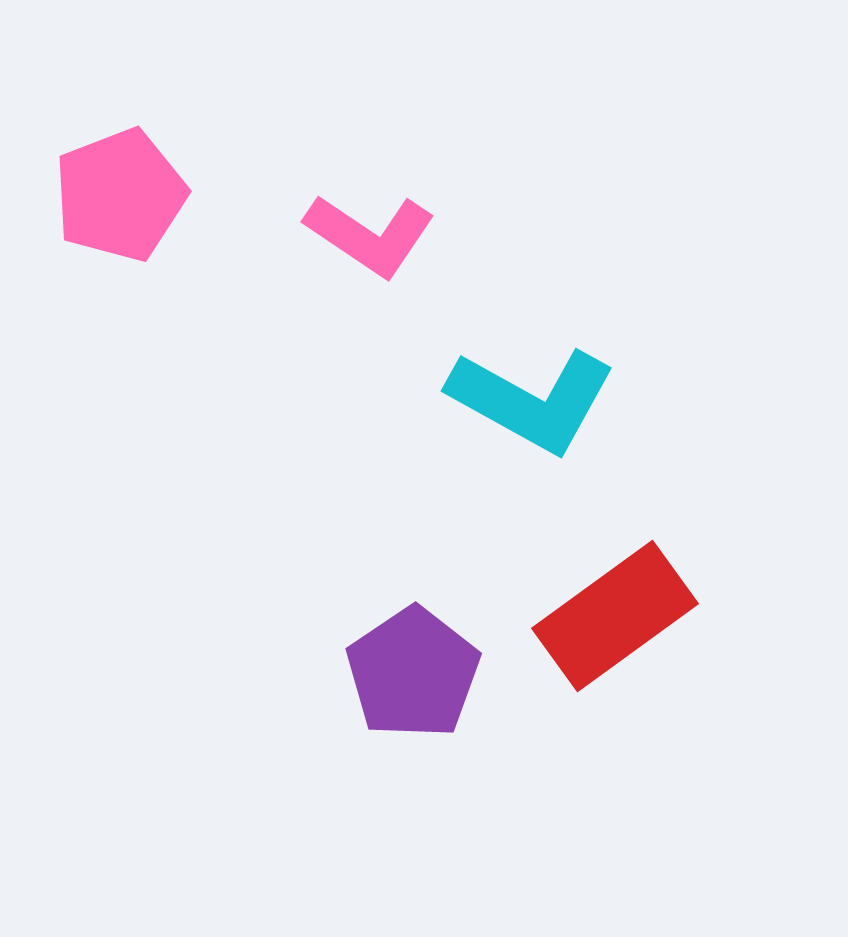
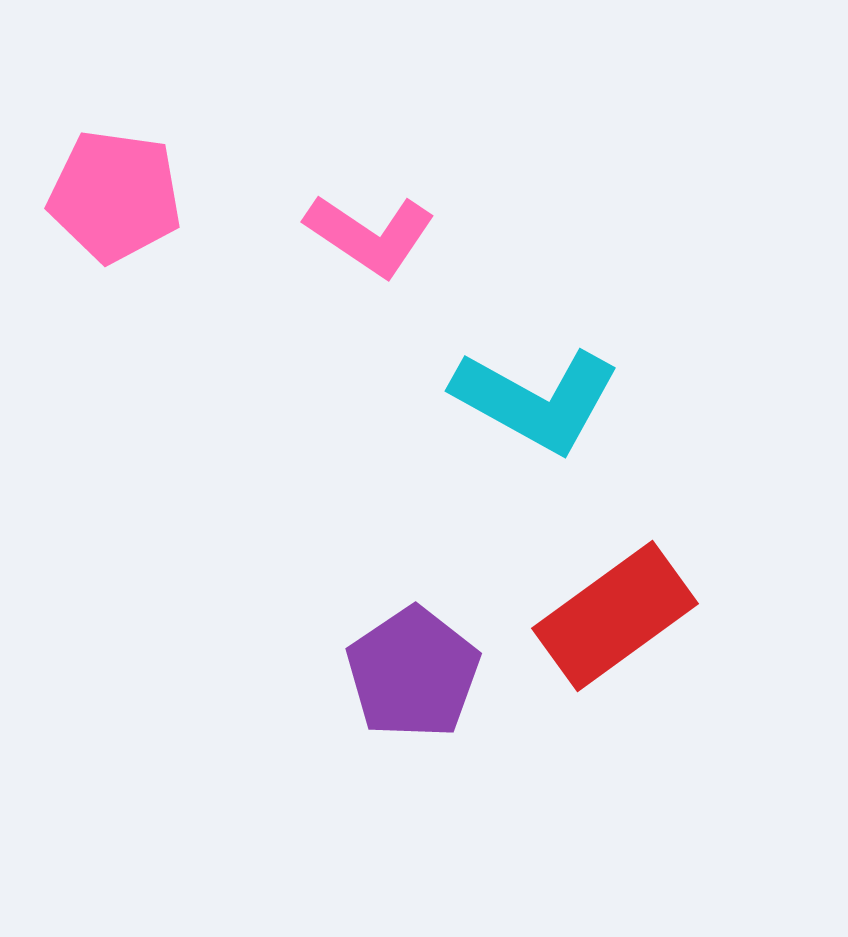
pink pentagon: moved 5 px left, 1 px down; rotated 29 degrees clockwise
cyan L-shape: moved 4 px right
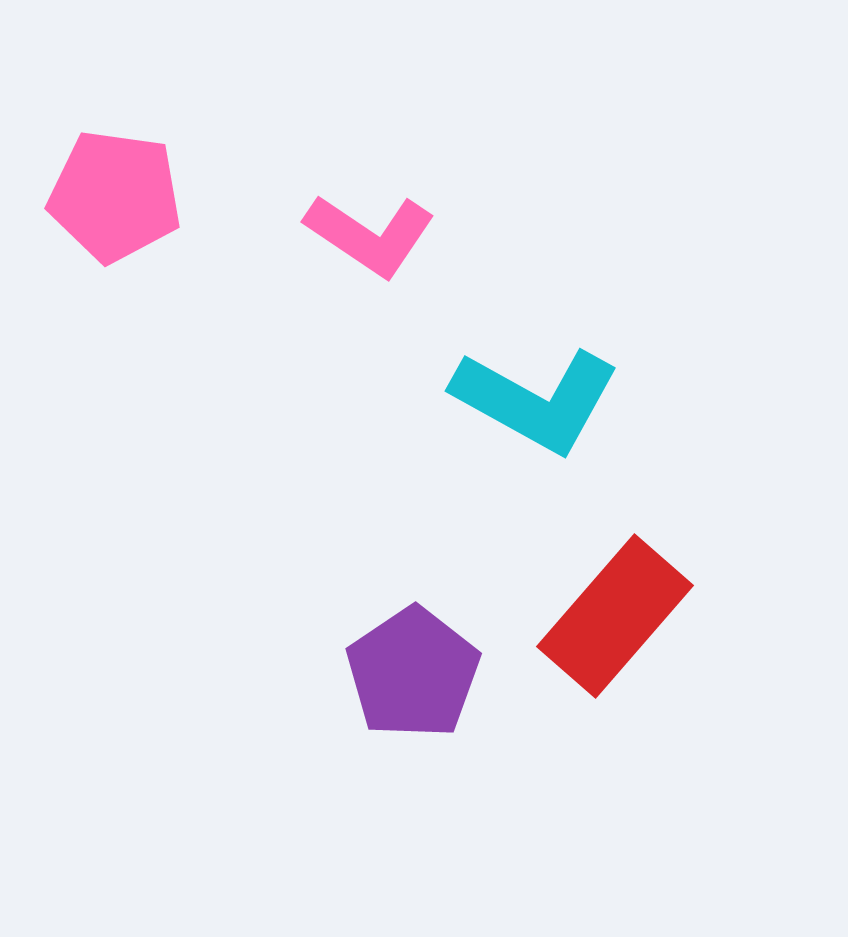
red rectangle: rotated 13 degrees counterclockwise
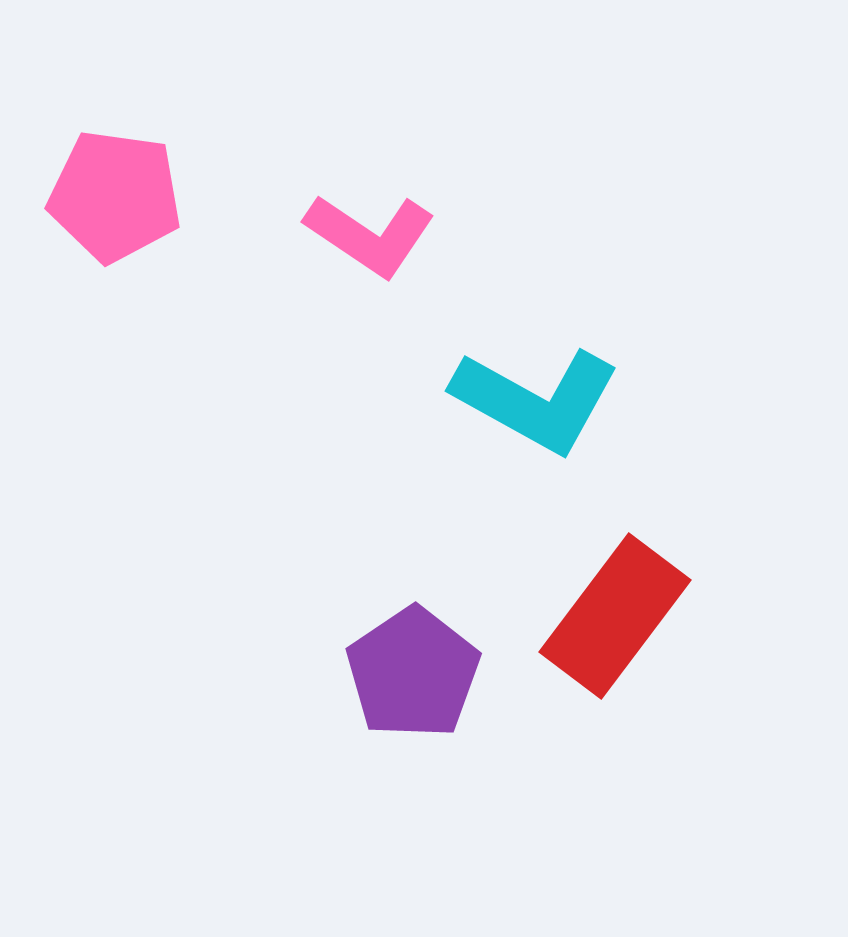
red rectangle: rotated 4 degrees counterclockwise
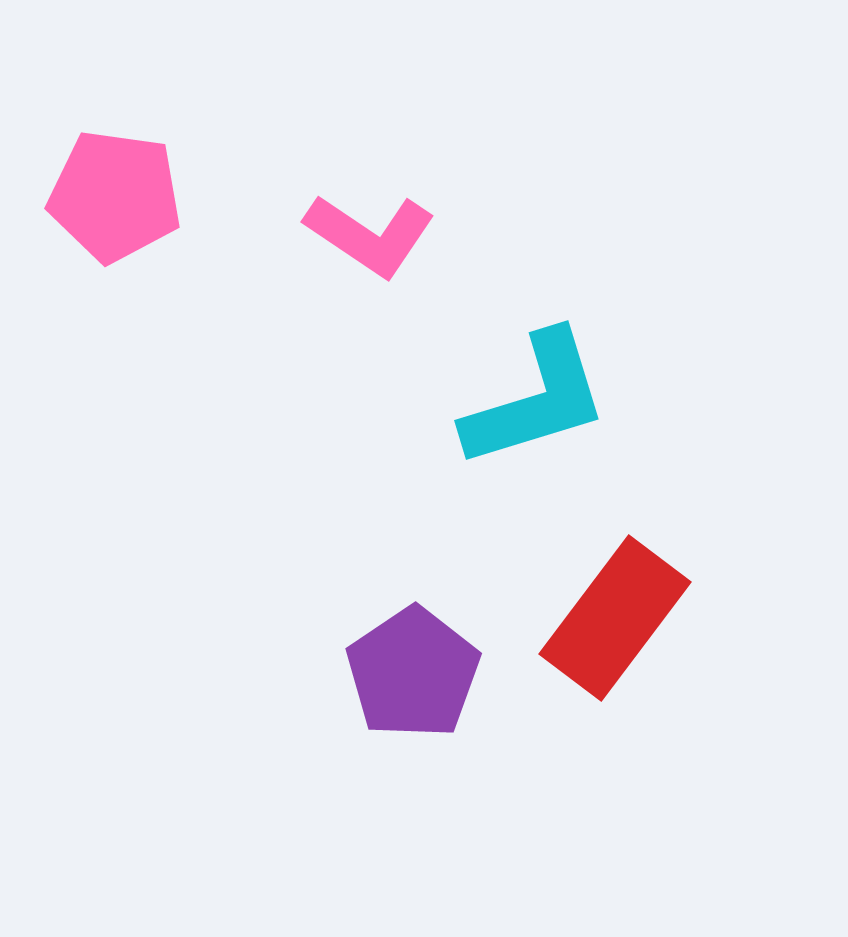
cyan L-shape: rotated 46 degrees counterclockwise
red rectangle: moved 2 px down
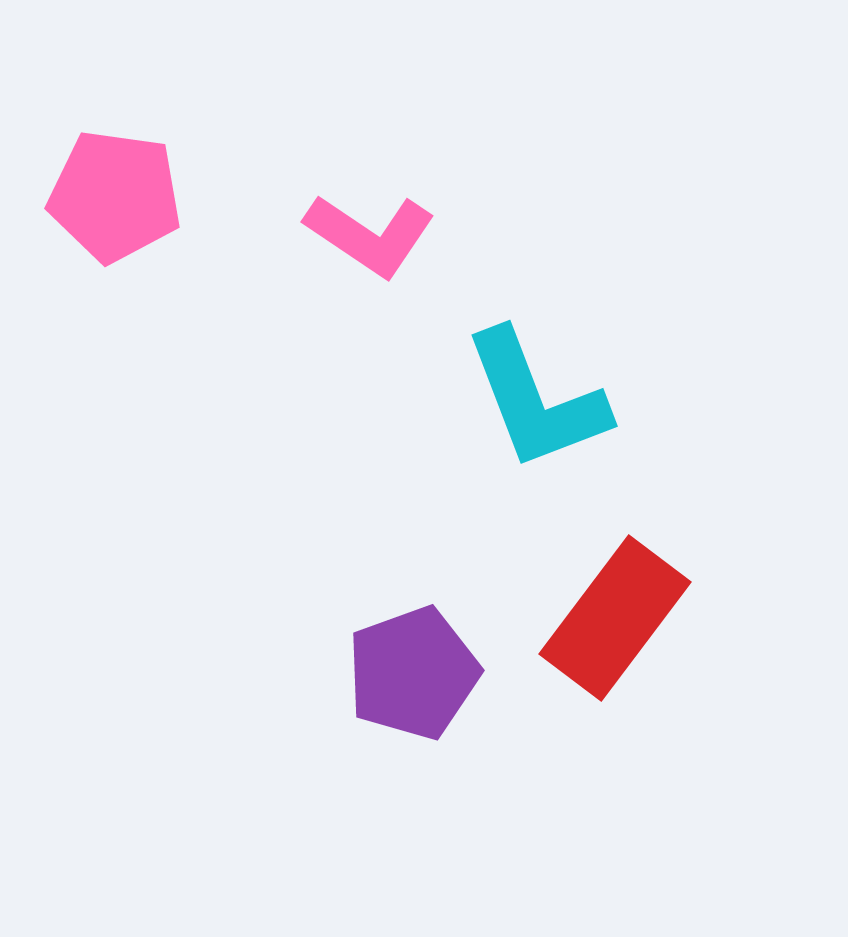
cyan L-shape: rotated 86 degrees clockwise
purple pentagon: rotated 14 degrees clockwise
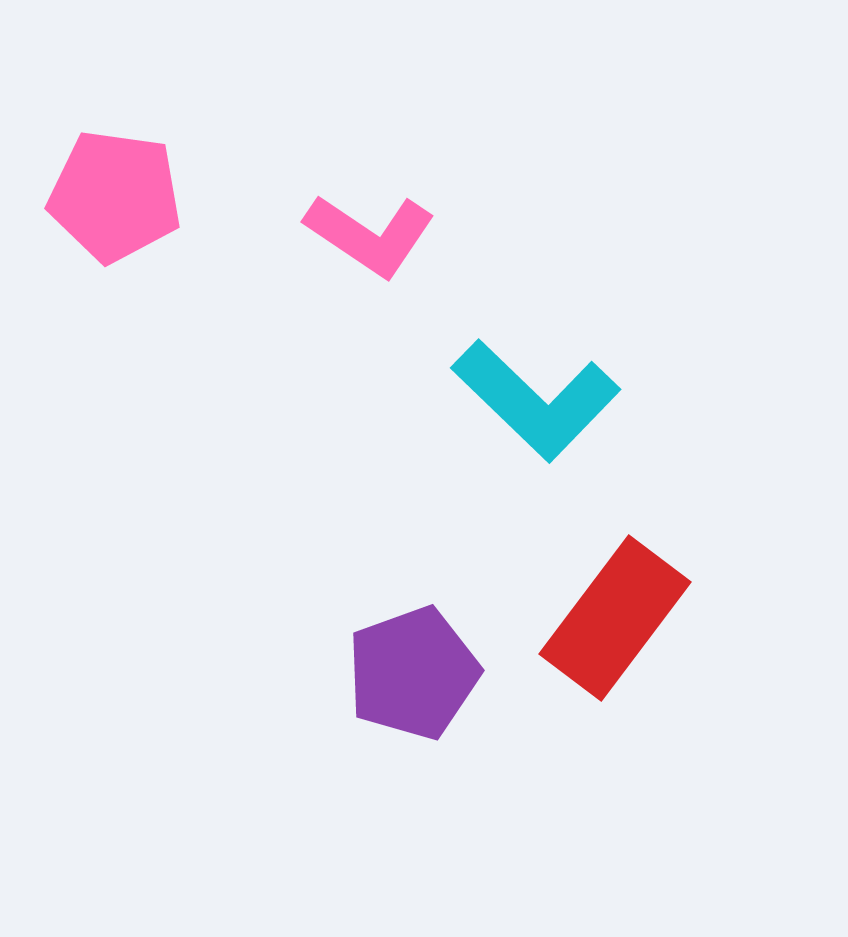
cyan L-shape: rotated 25 degrees counterclockwise
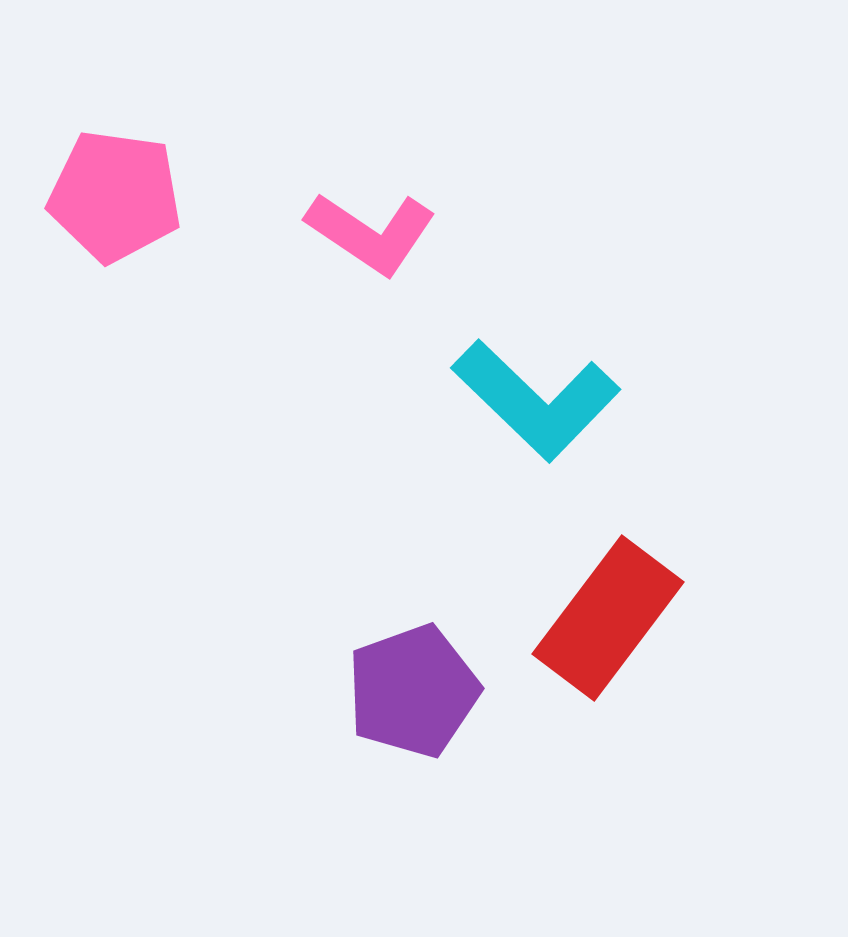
pink L-shape: moved 1 px right, 2 px up
red rectangle: moved 7 px left
purple pentagon: moved 18 px down
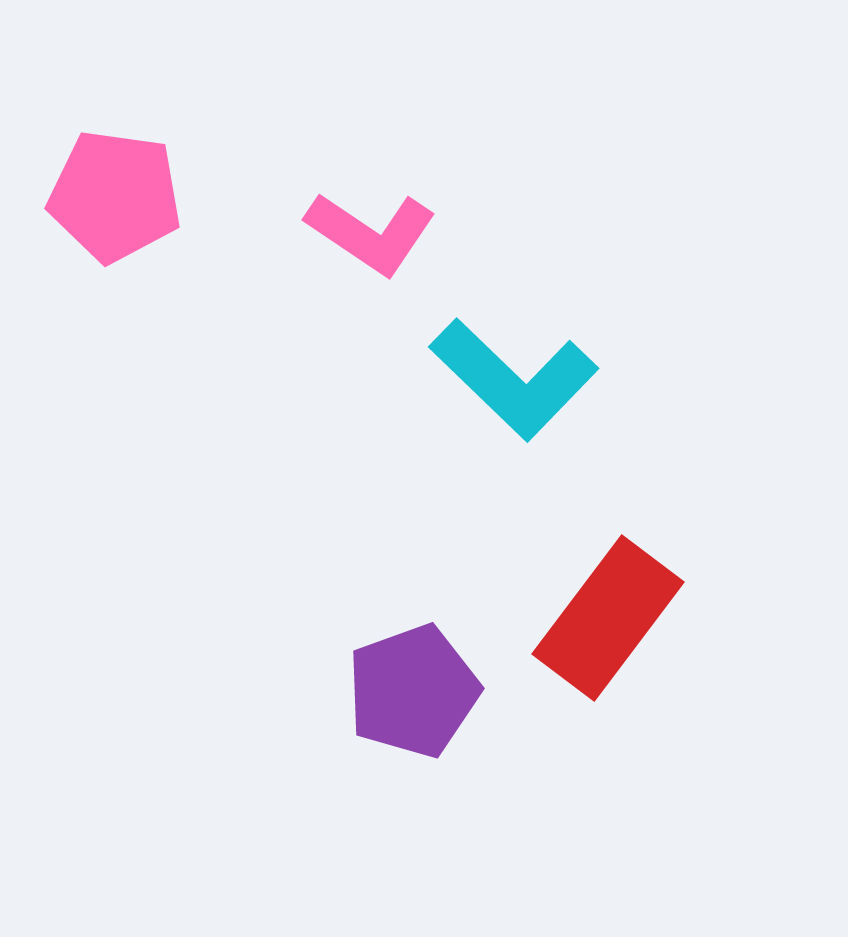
cyan L-shape: moved 22 px left, 21 px up
